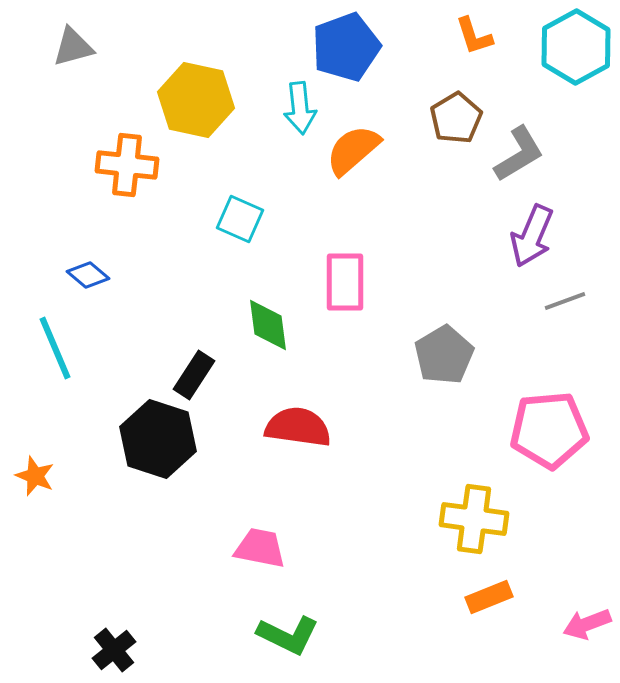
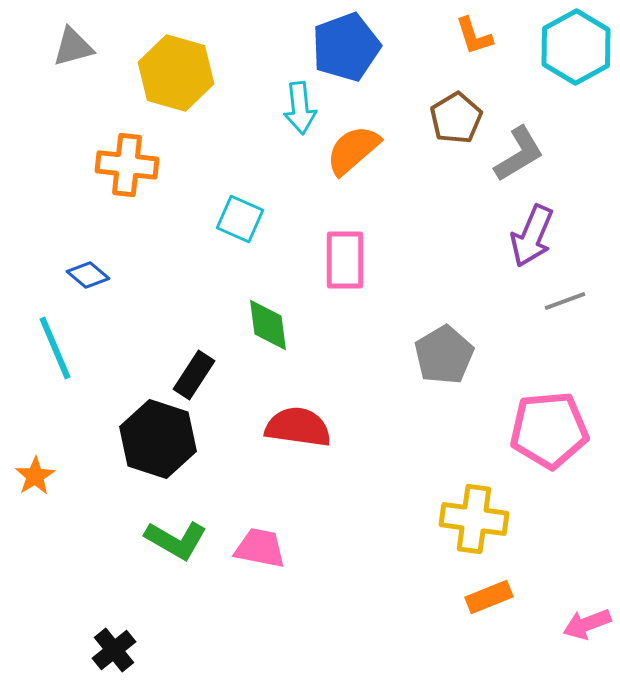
yellow hexagon: moved 20 px left, 27 px up; rotated 4 degrees clockwise
pink rectangle: moved 22 px up
orange star: rotated 18 degrees clockwise
green L-shape: moved 112 px left, 95 px up; rotated 4 degrees clockwise
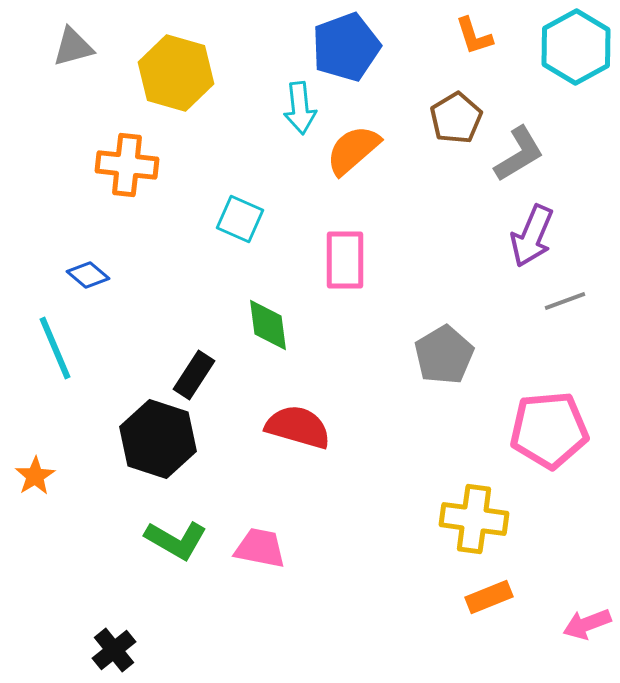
red semicircle: rotated 8 degrees clockwise
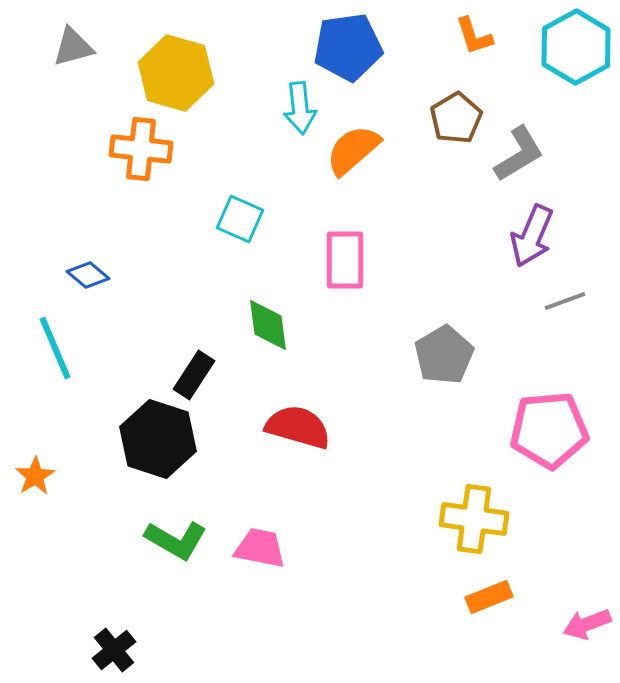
blue pentagon: moved 2 px right; rotated 12 degrees clockwise
orange cross: moved 14 px right, 16 px up
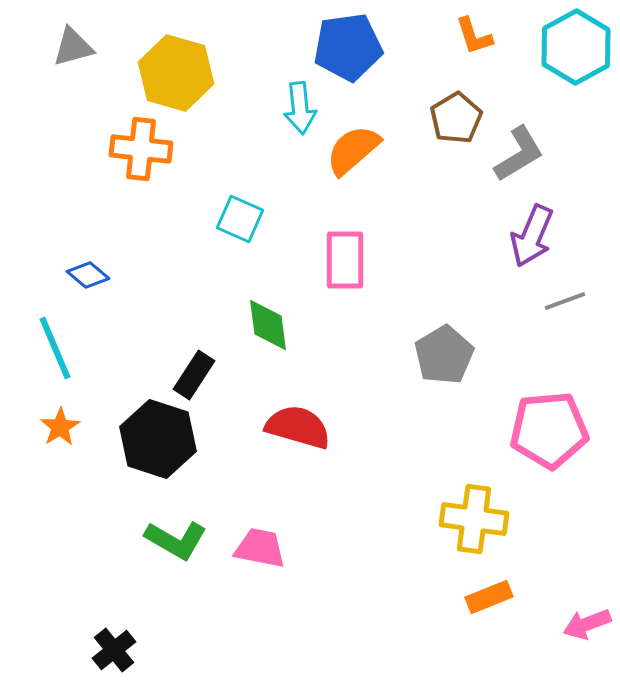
orange star: moved 25 px right, 49 px up
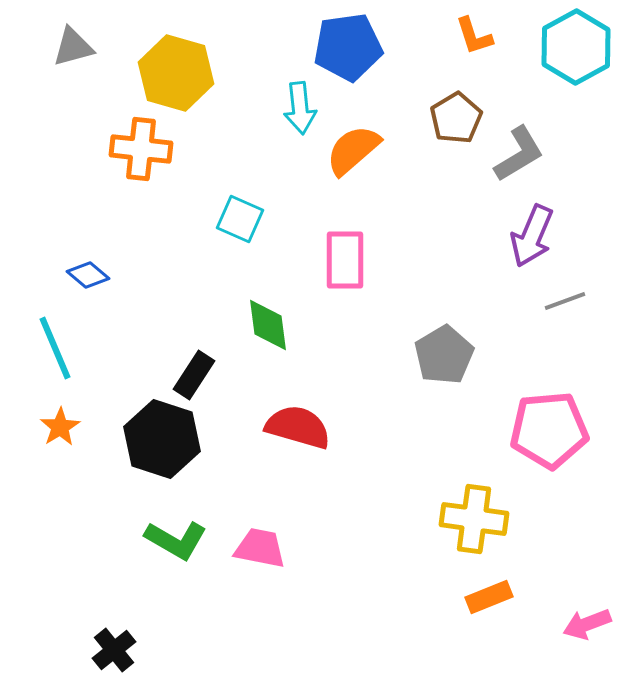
black hexagon: moved 4 px right
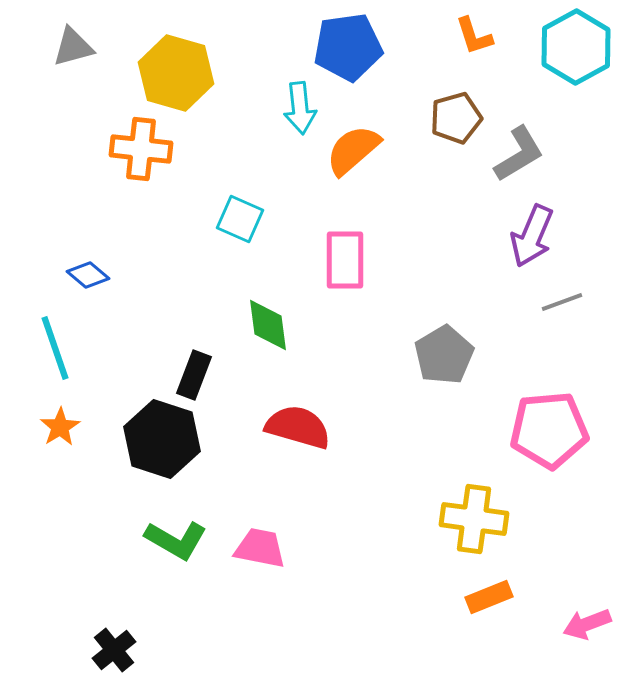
brown pentagon: rotated 15 degrees clockwise
gray line: moved 3 px left, 1 px down
cyan line: rotated 4 degrees clockwise
black rectangle: rotated 12 degrees counterclockwise
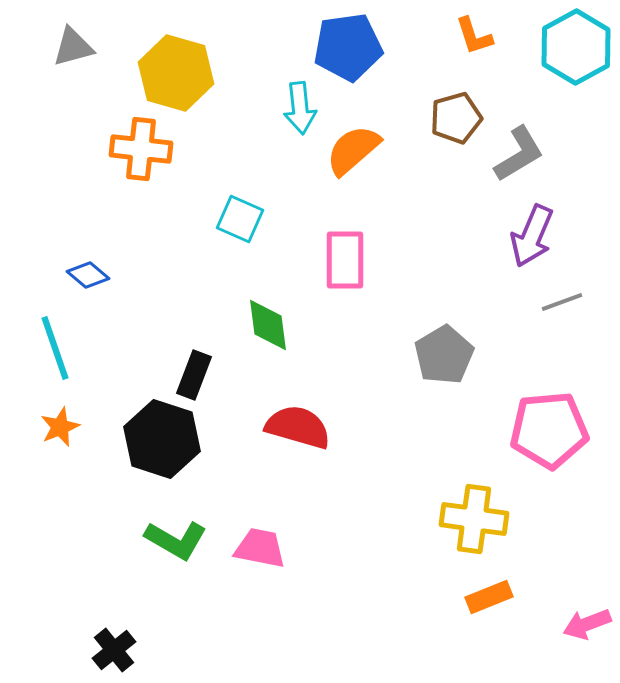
orange star: rotated 9 degrees clockwise
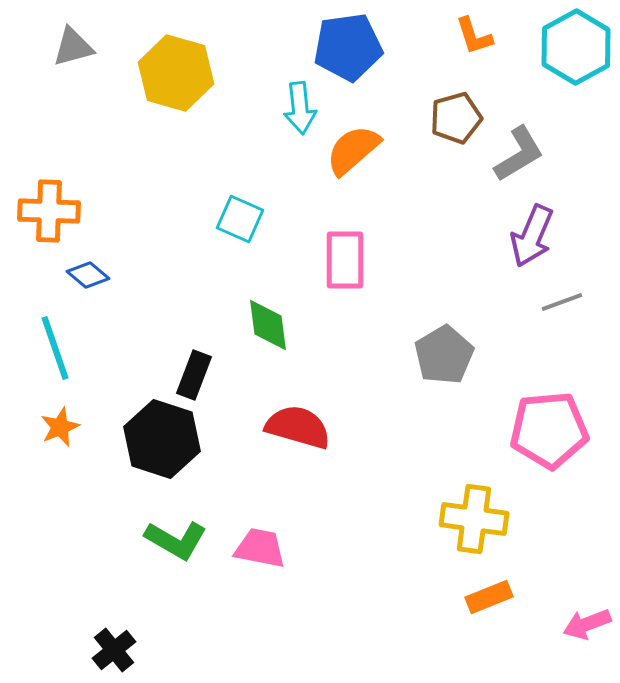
orange cross: moved 92 px left, 62 px down; rotated 4 degrees counterclockwise
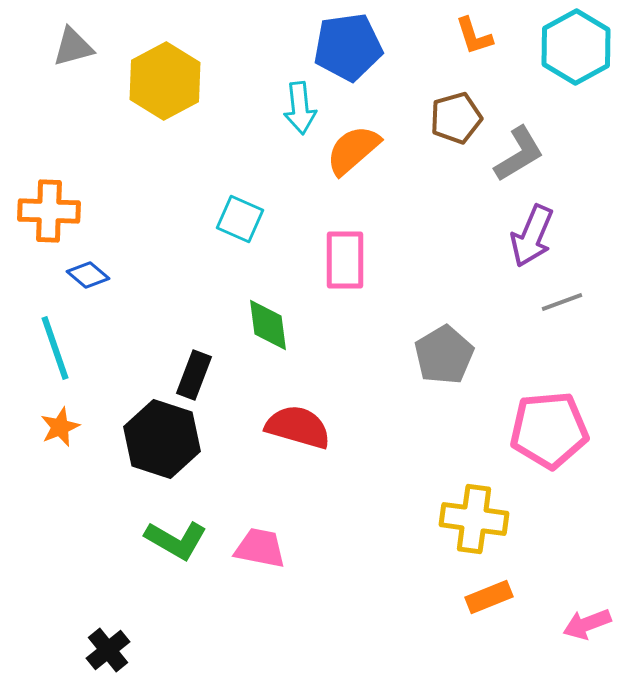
yellow hexagon: moved 11 px left, 8 px down; rotated 16 degrees clockwise
black cross: moved 6 px left
